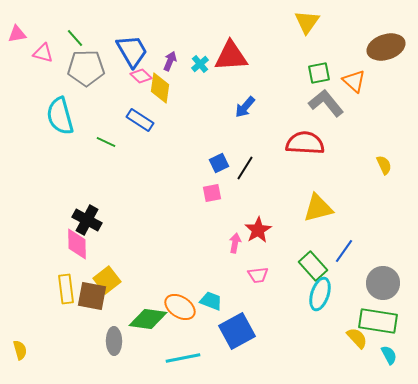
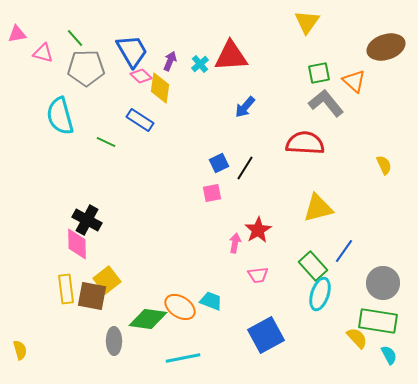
blue square at (237, 331): moved 29 px right, 4 px down
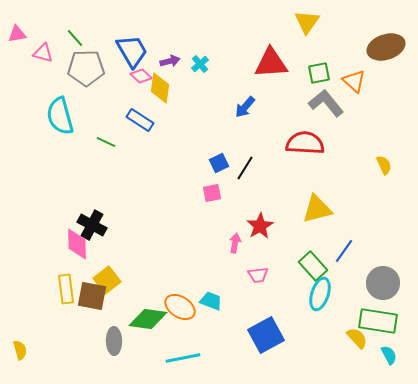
red triangle at (231, 56): moved 40 px right, 7 px down
purple arrow at (170, 61): rotated 54 degrees clockwise
yellow triangle at (318, 208): moved 1 px left, 1 px down
black cross at (87, 220): moved 5 px right, 5 px down
red star at (258, 230): moved 2 px right, 4 px up
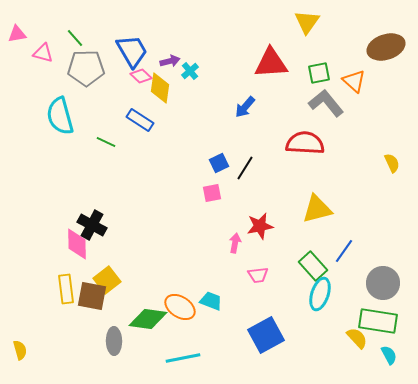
cyan cross at (200, 64): moved 10 px left, 7 px down
yellow semicircle at (384, 165): moved 8 px right, 2 px up
red star at (260, 226): rotated 20 degrees clockwise
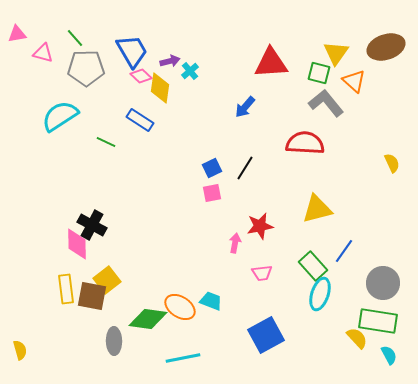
yellow triangle at (307, 22): moved 29 px right, 31 px down
green square at (319, 73): rotated 25 degrees clockwise
cyan semicircle at (60, 116): rotated 72 degrees clockwise
blue square at (219, 163): moved 7 px left, 5 px down
pink trapezoid at (258, 275): moved 4 px right, 2 px up
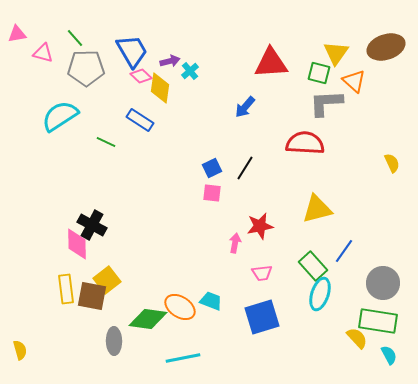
gray L-shape at (326, 103): rotated 54 degrees counterclockwise
pink square at (212, 193): rotated 18 degrees clockwise
blue square at (266, 335): moved 4 px left, 18 px up; rotated 12 degrees clockwise
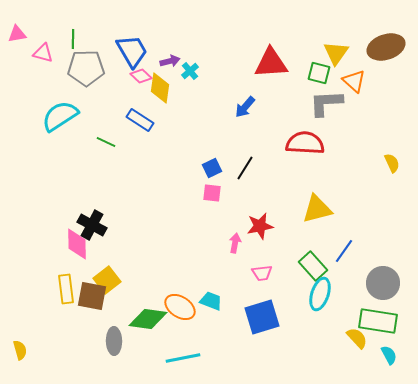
green line at (75, 38): moved 2 px left, 1 px down; rotated 42 degrees clockwise
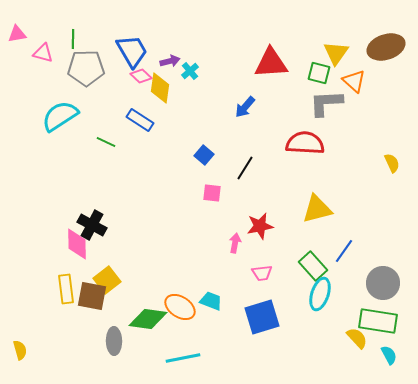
blue square at (212, 168): moved 8 px left, 13 px up; rotated 24 degrees counterclockwise
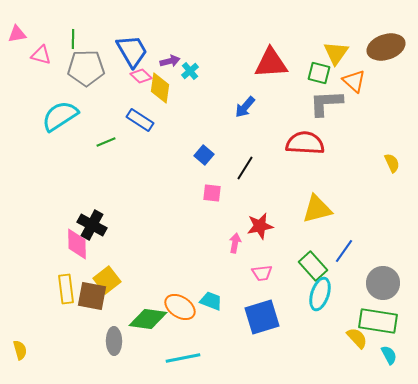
pink triangle at (43, 53): moved 2 px left, 2 px down
green line at (106, 142): rotated 48 degrees counterclockwise
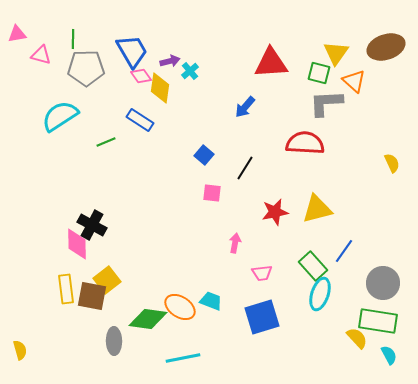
pink diamond at (141, 76): rotated 10 degrees clockwise
red star at (260, 226): moved 15 px right, 14 px up
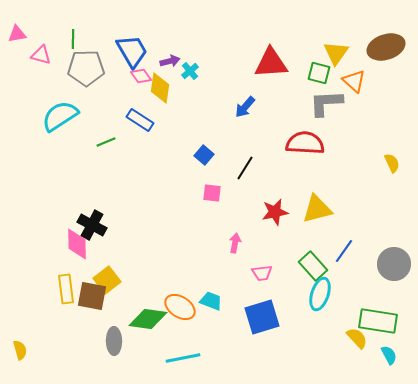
gray circle at (383, 283): moved 11 px right, 19 px up
